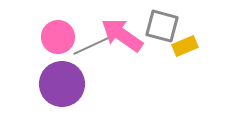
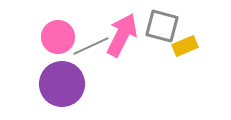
pink arrow: rotated 81 degrees clockwise
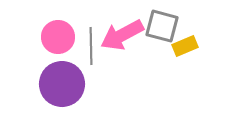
pink arrow: rotated 144 degrees counterclockwise
gray line: rotated 66 degrees counterclockwise
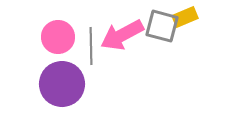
yellow rectangle: moved 29 px up
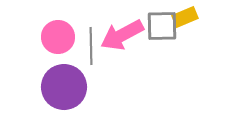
gray square: rotated 16 degrees counterclockwise
purple circle: moved 2 px right, 3 px down
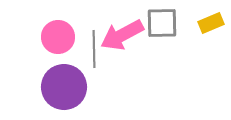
yellow rectangle: moved 26 px right, 6 px down
gray square: moved 3 px up
gray line: moved 3 px right, 3 px down
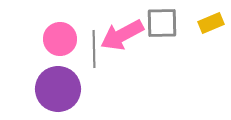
pink circle: moved 2 px right, 2 px down
purple circle: moved 6 px left, 2 px down
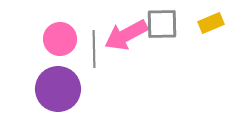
gray square: moved 1 px down
pink arrow: moved 4 px right
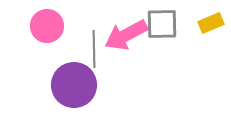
pink circle: moved 13 px left, 13 px up
purple circle: moved 16 px right, 4 px up
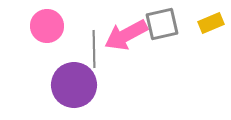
gray square: rotated 12 degrees counterclockwise
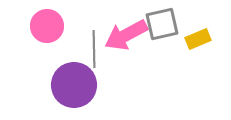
yellow rectangle: moved 13 px left, 16 px down
